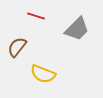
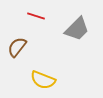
yellow semicircle: moved 6 px down
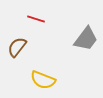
red line: moved 3 px down
gray trapezoid: moved 9 px right, 10 px down; rotated 8 degrees counterclockwise
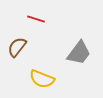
gray trapezoid: moved 7 px left, 14 px down
yellow semicircle: moved 1 px left, 1 px up
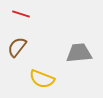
red line: moved 15 px left, 5 px up
gray trapezoid: rotated 132 degrees counterclockwise
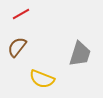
red line: rotated 48 degrees counterclockwise
gray trapezoid: moved 1 px right, 1 px down; rotated 112 degrees clockwise
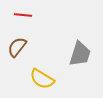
red line: moved 2 px right, 1 px down; rotated 36 degrees clockwise
yellow semicircle: rotated 10 degrees clockwise
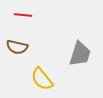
brown semicircle: rotated 115 degrees counterclockwise
yellow semicircle: rotated 20 degrees clockwise
